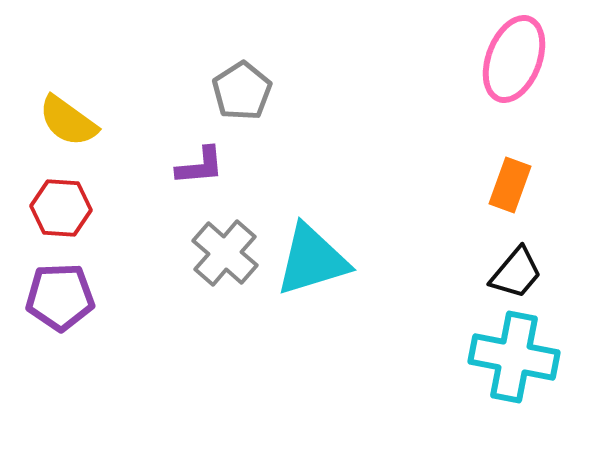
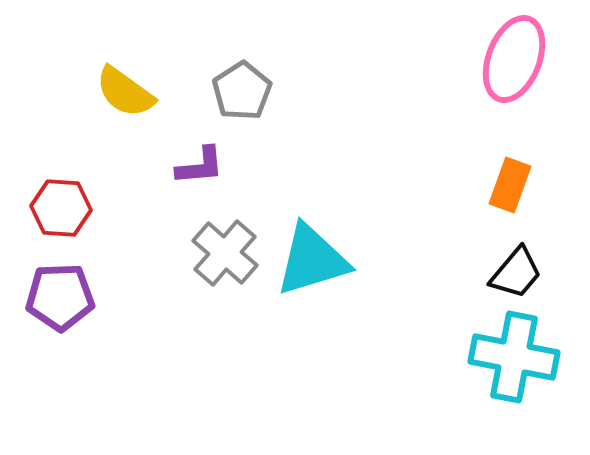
yellow semicircle: moved 57 px right, 29 px up
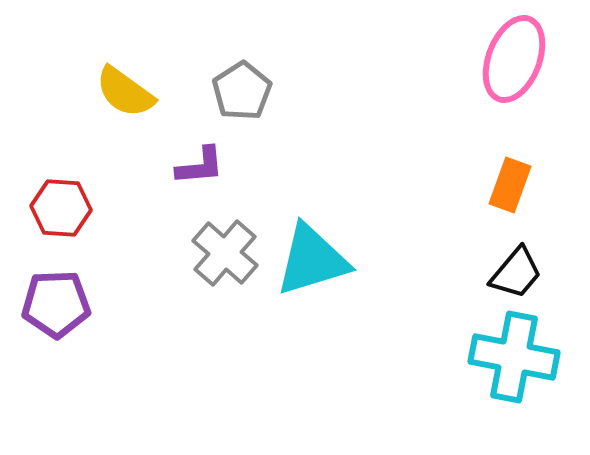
purple pentagon: moved 4 px left, 7 px down
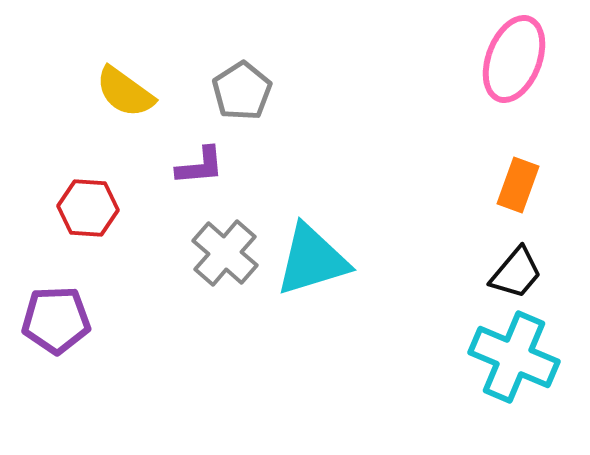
orange rectangle: moved 8 px right
red hexagon: moved 27 px right
purple pentagon: moved 16 px down
cyan cross: rotated 12 degrees clockwise
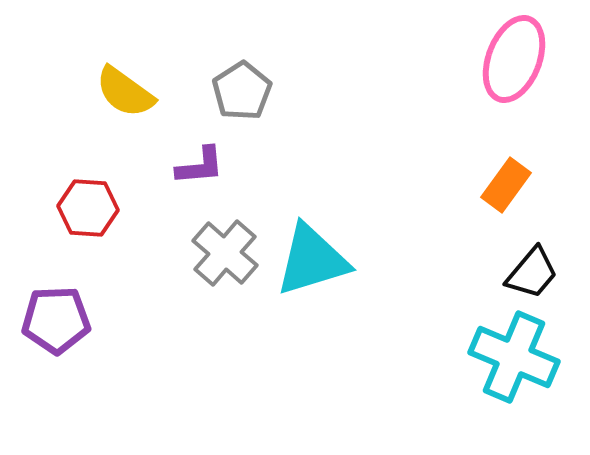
orange rectangle: moved 12 px left; rotated 16 degrees clockwise
black trapezoid: moved 16 px right
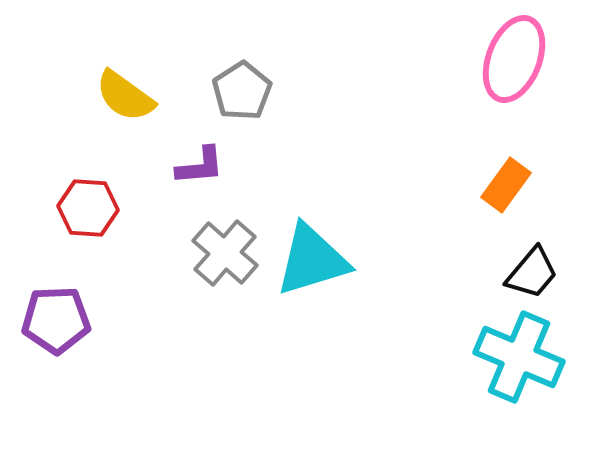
yellow semicircle: moved 4 px down
cyan cross: moved 5 px right
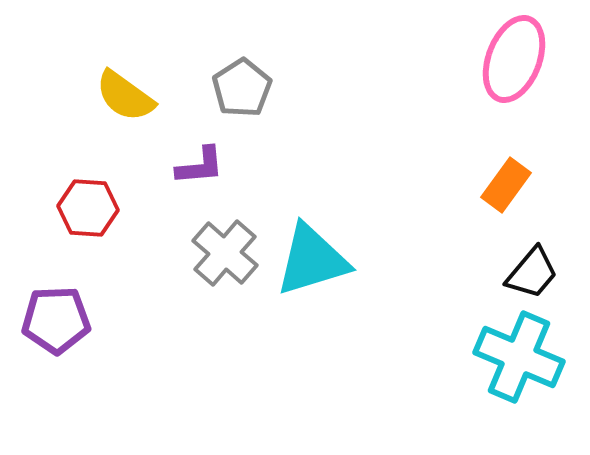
gray pentagon: moved 3 px up
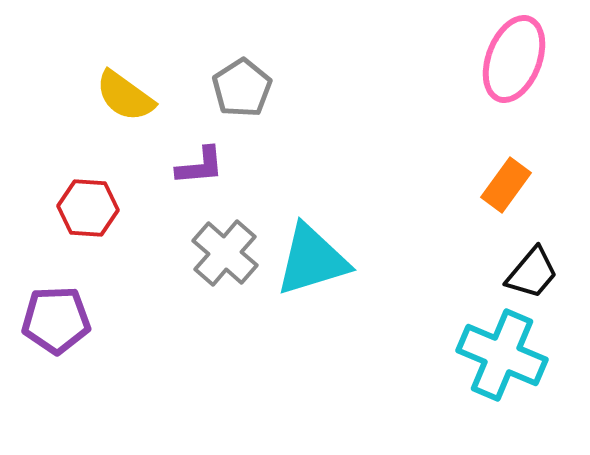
cyan cross: moved 17 px left, 2 px up
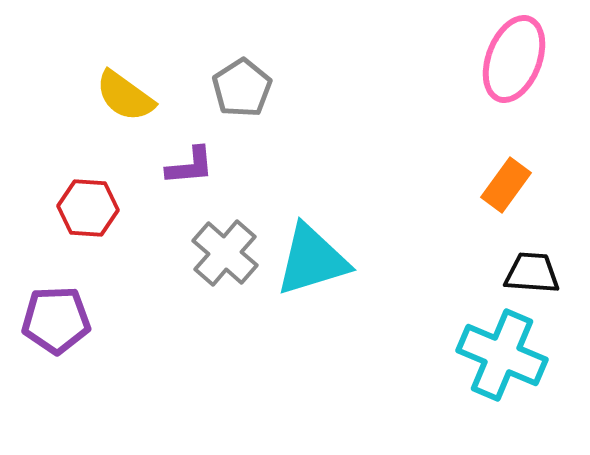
purple L-shape: moved 10 px left
black trapezoid: rotated 126 degrees counterclockwise
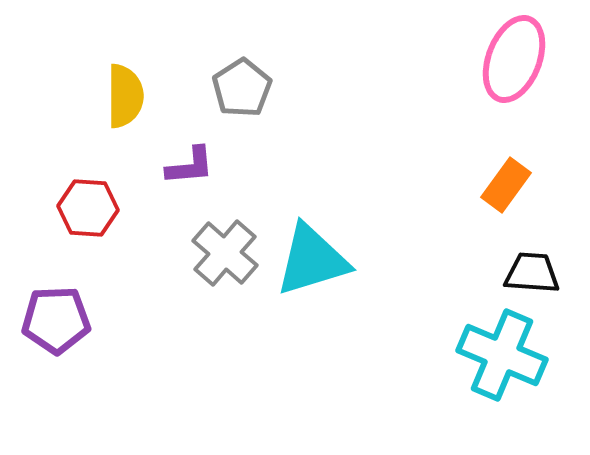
yellow semicircle: rotated 126 degrees counterclockwise
